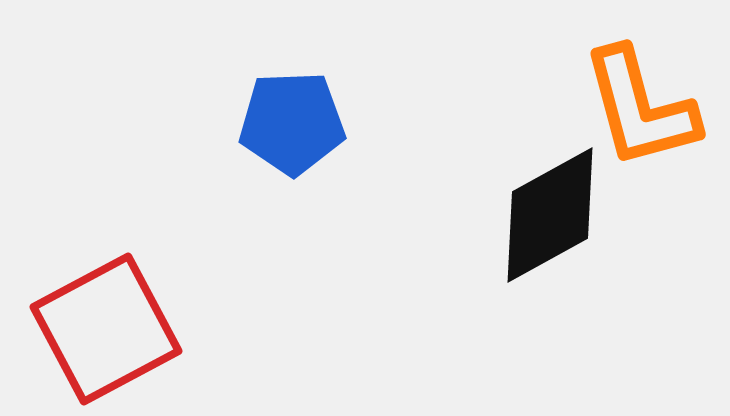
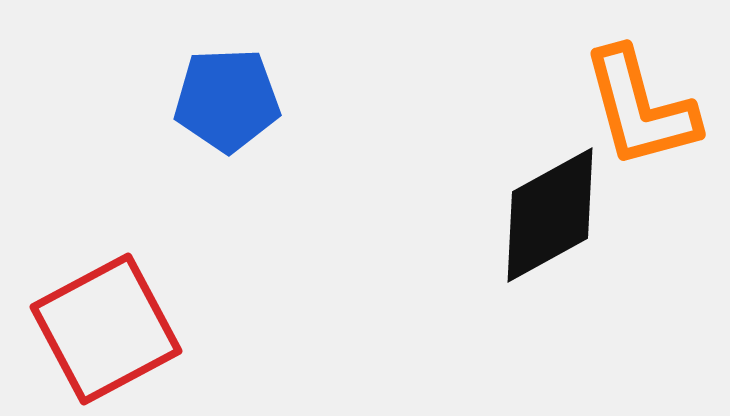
blue pentagon: moved 65 px left, 23 px up
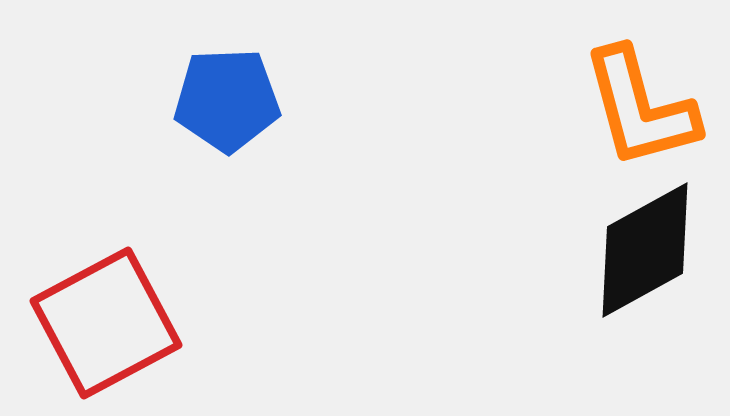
black diamond: moved 95 px right, 35 px down
red square: moved 6 px up
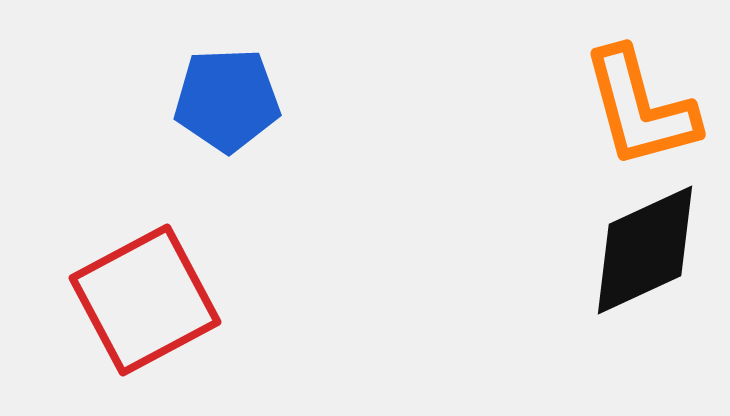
black diamond: rotated 4 degrees clockwise
red square: moved 39 px right, 23 px up
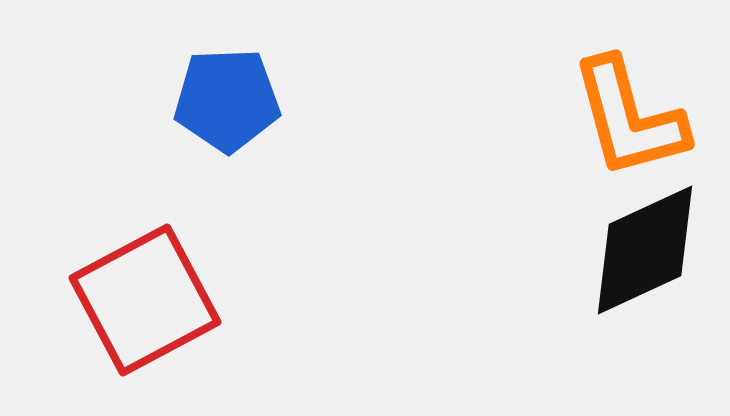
orange L-shape: moved 11 px left, 10 px down
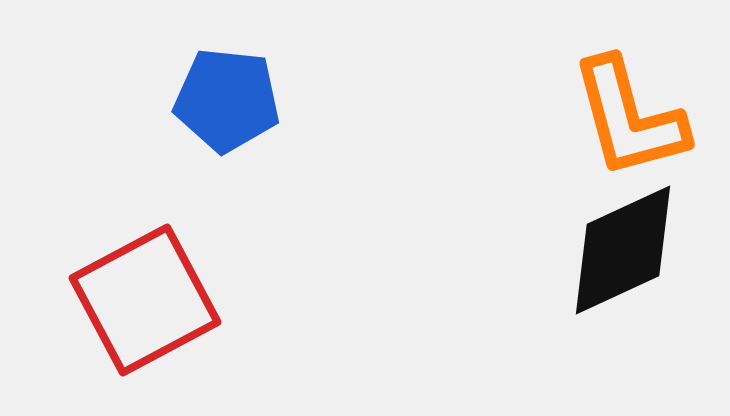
blue pentagon: rotated 8 degrees clockwise
black diamond: moved 22 px left
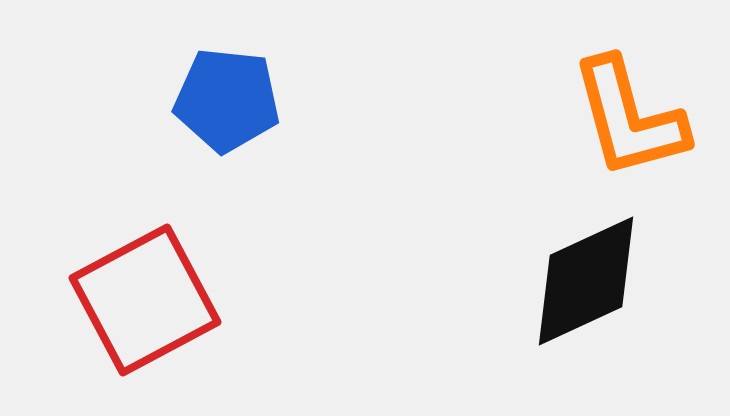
black diamond: moved 37 px left, 31 px down
